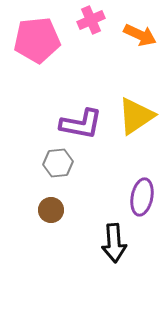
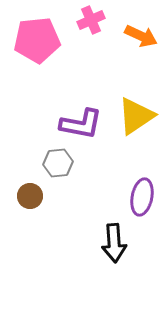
orange arrow: moved 1 px right, 1 px down
brown circle: moved 21 px left, 14 px up
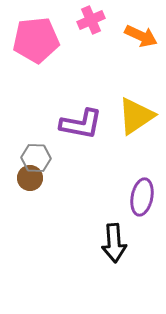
pink pentagon: moved 1 px left
gray hexagon: moved 22 px left, 5 px up; rotated 8 degrees clockwise
brown circle: moved 18 px up
